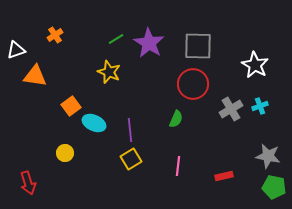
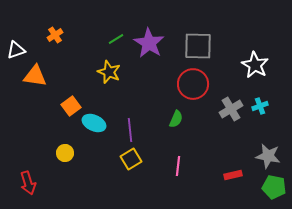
red rectangle: moved 9 px right, 1 px up
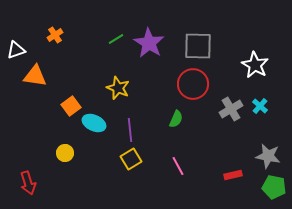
yellow star: moved 9 px right, 16 px down
cyan cross: rotated 28 degrees counterclockwise
pink line: rotated 36 degrees counterclockwise
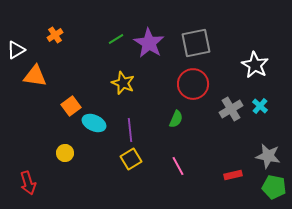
gray square: moved 2 px left, 3 px up; rotated 12 degrees counterclockwise
white triangle: rotated 12 degrees counterclockwise
yellow star: moved 5 px right, 5 px up
